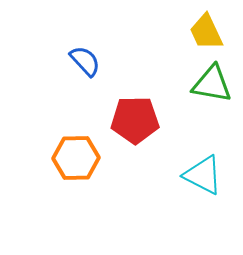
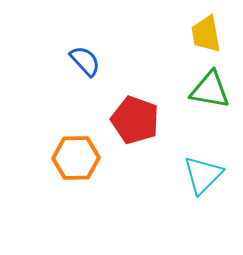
yellow trapezoid: moved 2 px down; rotated 15 degrees clockwise
green triangle: moved 2 px left, 6 px down
red pentagon: rotated 21 degrees clockwise
cyan triangle: rotated 48 degrees clockwise
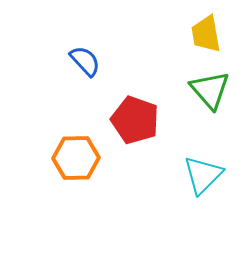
green triangle: rotated 39 degrees clockwise
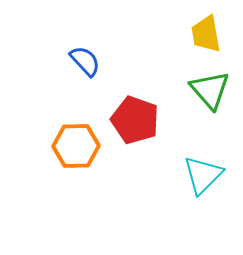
orange hexagon: moved 12 px up
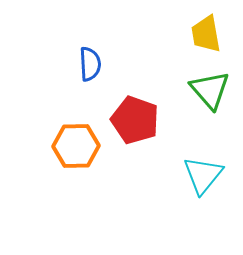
blue semicircle: moved 5 px right, 3 px down; rotated 40 degrees clockwise
cyan triangle: rotated 6 degrees counterclockwise
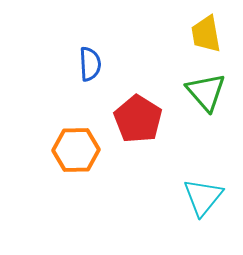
green triangle: moved 4 px left, 2 px down
red pentagon: moved 3 px right, 1 px up; rotated 12 degrees clockwise
orange hexagon: moved 4 px down
cyan triangle: moved 22 px down
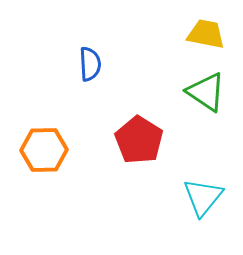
yellow trapezoid: rotated 111 degrees clockwise
green triangle: rotated 15 degrees counterclockwise
red pentagon: moved 1 px right, 21 px down
orange hexagon: moved 32 px left
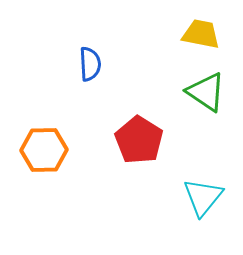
yellow trapezoid: moved 5 px left
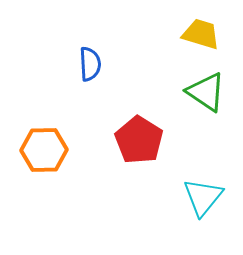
yellow trapezoid: rotated 6 degrees clockwise
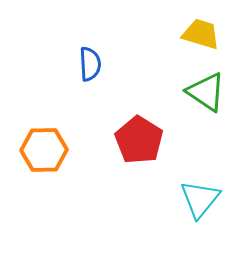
cyan triangle: moved 3 px left, 2 px down
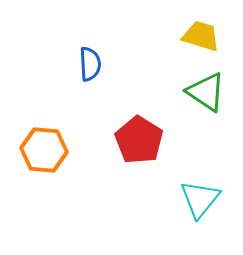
yellow trapezoid: moved 2 px down
orange hexagon: rotated 6 degrees clockwise
